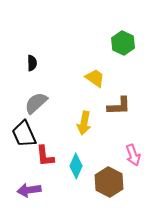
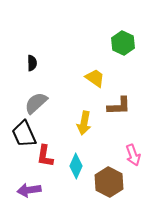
red L-shape: rotated 15 degrees clockwise
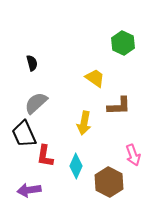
black semicircle: rotated 14 degrees counterclockwise
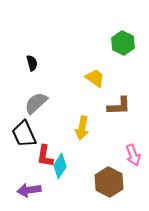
yellow arrow: moved 2 px left, 5 px down
cyan diamond: moved 16 px left; rotated 10 degrees clockwise
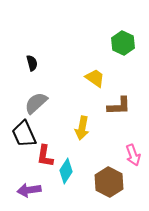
cyan diamond: moved 6 px right, 5 px down
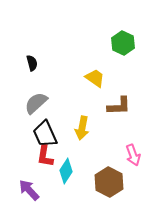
black trapezoid: moved 21 px right
purple arrow: rotated 55 degrees clockwise
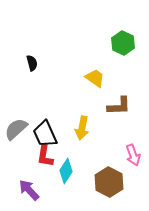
gray semicircle: moved 20 px left, 26 px down
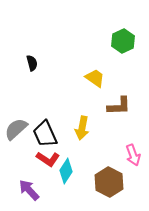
green hexagon: moved 2 px up; rotated 10 degrees clockwise
red L-shape: moved 3 px right, 3 px down; rotated 65 degrees counterclockwise
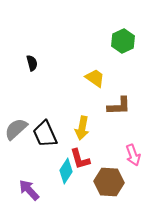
red L-shape: moved 32 px right; rotated 40 degrees clockwise
brown hexagon: rotated 24 degrees counterclockwise
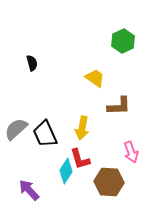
pink arrow: moved 2 px left, 3 px up
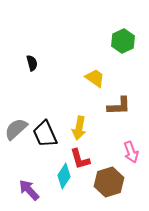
yellow arrow: moved 3 px left
cyan diamond: moved 2 px left, 5 px down
brown hexagon: rotated 20 degrees counterclockwise
